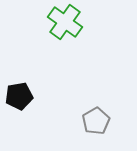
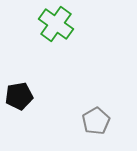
green cross: moved 9 px left, 2 px down
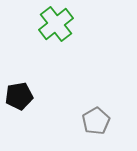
green cross: rotated 16 degrees clockwise
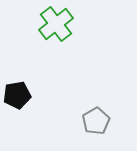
black pentagon: moved 2 px left, 1 px up
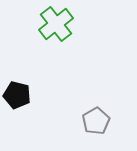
black pentagon: rotated 24 degrees clockwise
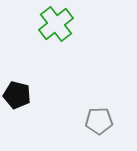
gray pentagon: moved 3 px right; rotated 28 degrees clockwise
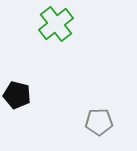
gray pentagon: moved 1 px down
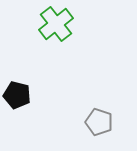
gray pentagon: rotated 20 degrees clockwise
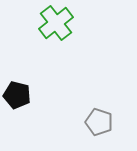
green cross: moved 1 px up
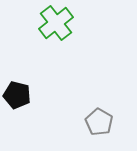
gray pentagon: rotated 12 degrees clockwise
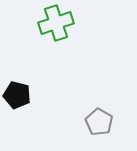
green cross: rotated 20 degrees clockwise
